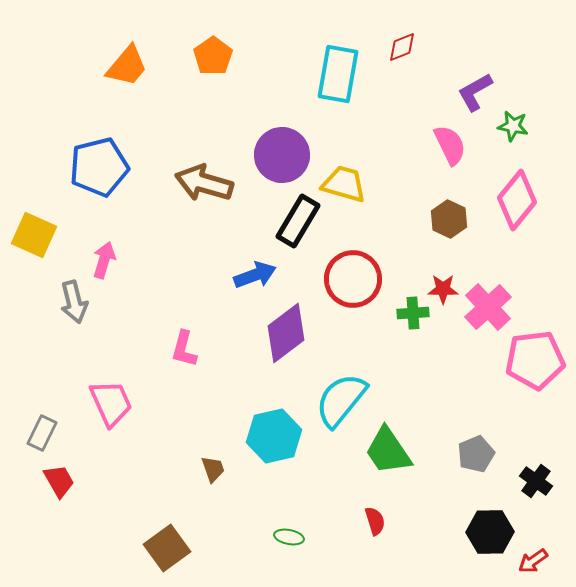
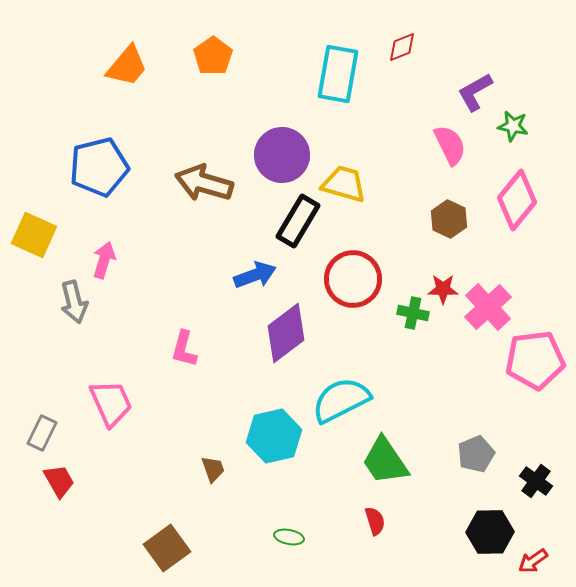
green cross: rotated 16 degrees clockwise
cyan semicircle: rotated 24 degrees clockwise
green trapezoid: moved 3 px left, 10 px down
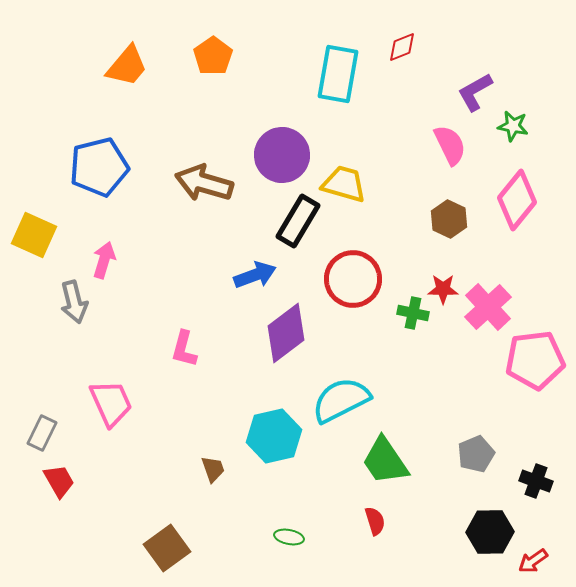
black cross: rotated 16 degrees counterclockwise
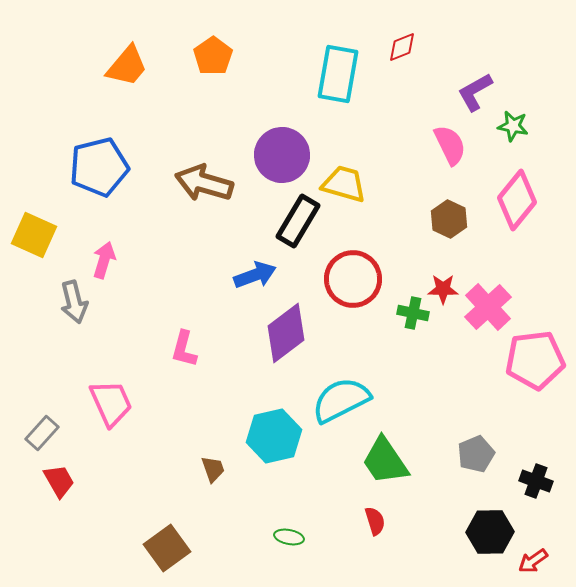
gray rectangle: rotated 16 degrees clockwise
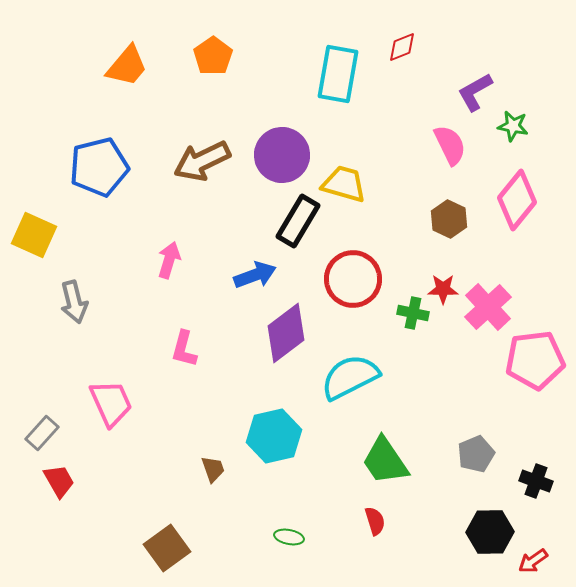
brown arrow: moved 2 px left, 22 px up; rotated 42 degrees counterclockwise
pink arrow: moved 65 px right
cyan semicircle: moved 9 px right, 23 px up
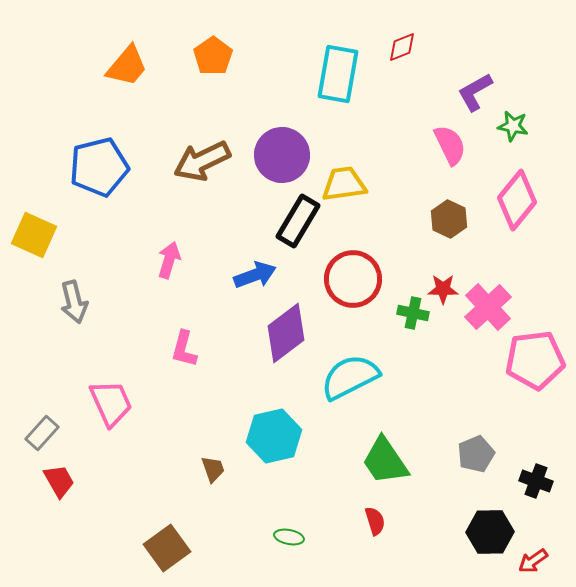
yellow trapezoid: rotated 24 degrees counterclockwise
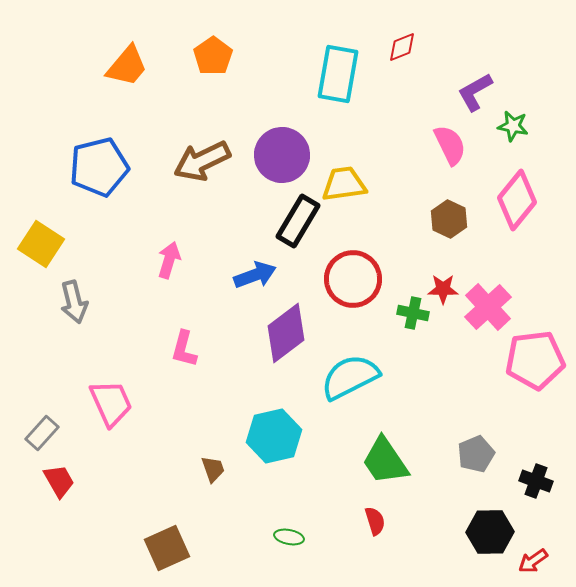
yellow square: moved 7 px right, 9 px down; rotated 9 degrees clockwise
brown square: rotated 12 degrees clockwise
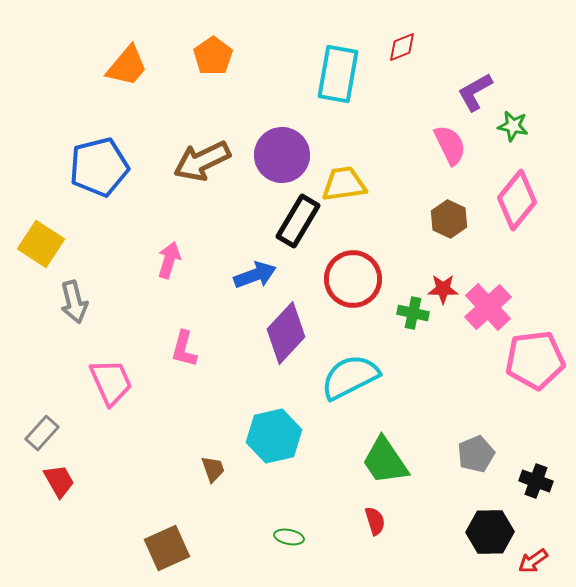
purple diamond: rotated 10 degrees counterclockwise
pink trapezoid: moved 21 px up
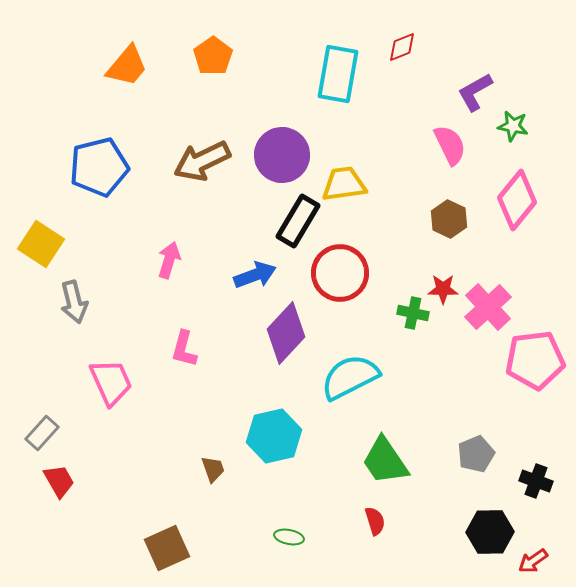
red circle: moved 13 px left, 6 px up
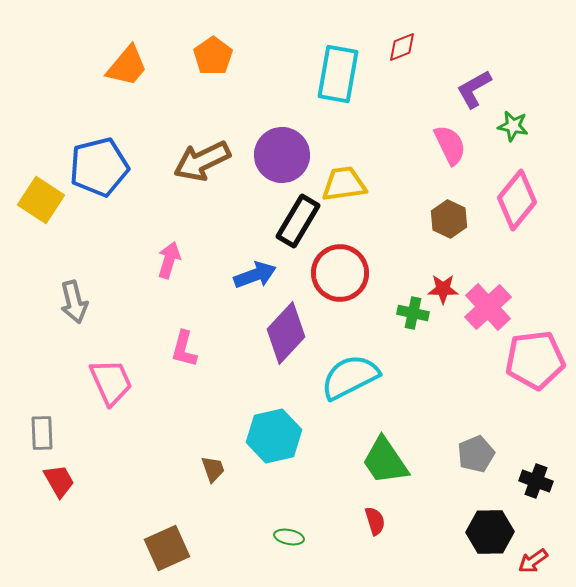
purple L-shape: moved 1 px left, 3 px up
yellow square: moved 44 px up
gray rectangle: rotated 44 degrees counterclockwise
